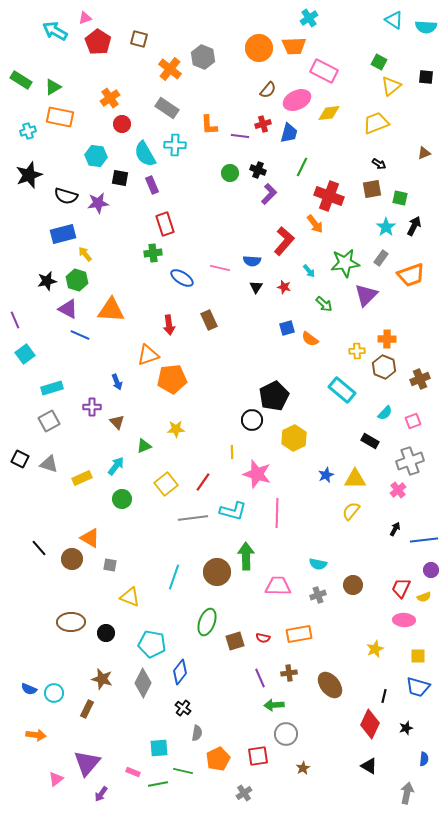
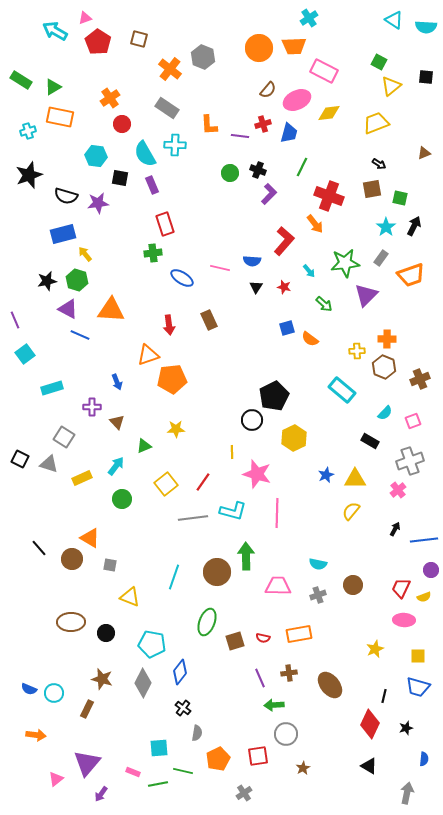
gray square at (49, 421): moved 15 px right, 16 px down; rotated 30 degrees counterclockwise
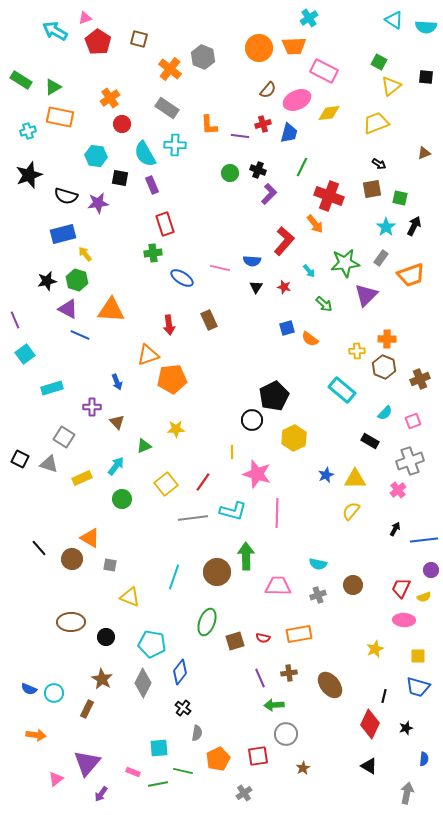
black circle at (106, 633): moved 4 px down
brown star at (102, 679): rotated 15 degrees clockwise
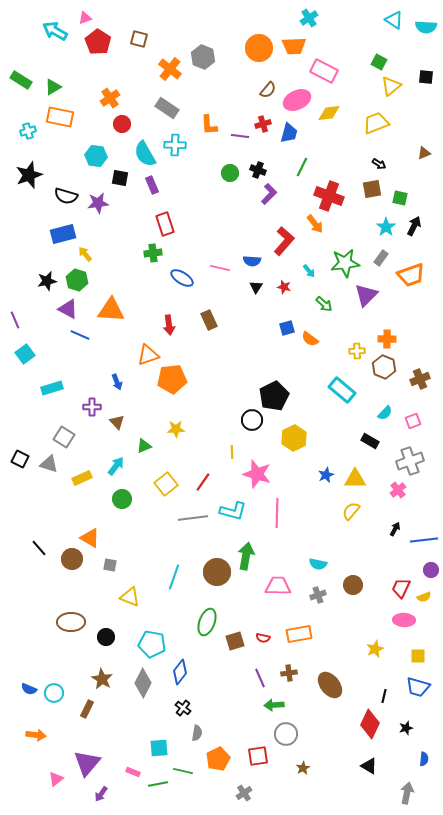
green arrow at (246, 556): rotated 12 degrees clockwise
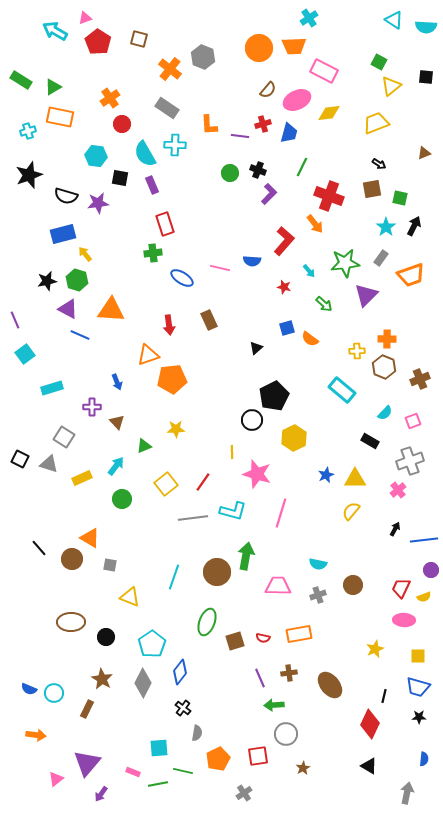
black triangle at (256, 287): moved 61 px down; rotated 16 degrees clockwise
pink line at (277, 513): moved 4 px right; rotated 16 degrees clockwise
cyan pentagon at (152, 644): rotated 28 degrees clockwise
black star at (406, 728): moved 13 px right, 11 px up; rotated 16 degrees clockwise
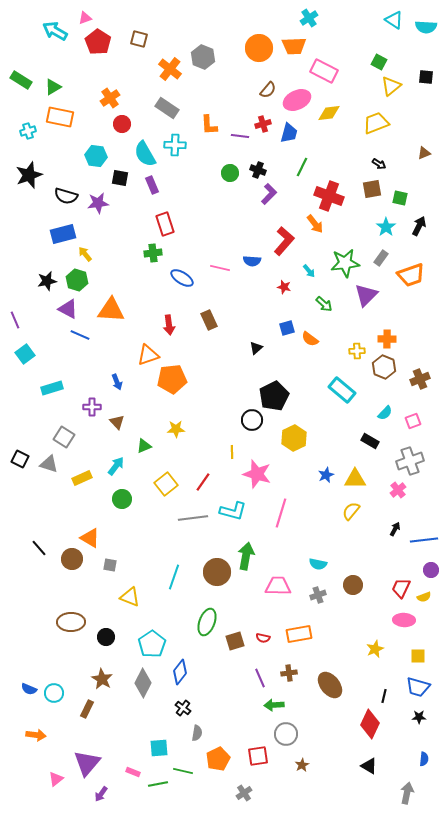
black arrow at (414, 226): moved 5 px right
brown star at (303, 768): moved 1 px left, 3 px up
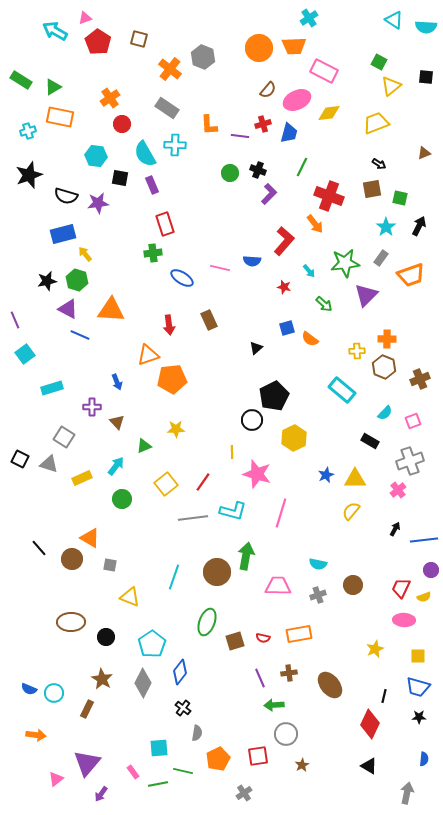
pink rectangle at (133, 772): rotated 32 degrees clockwise
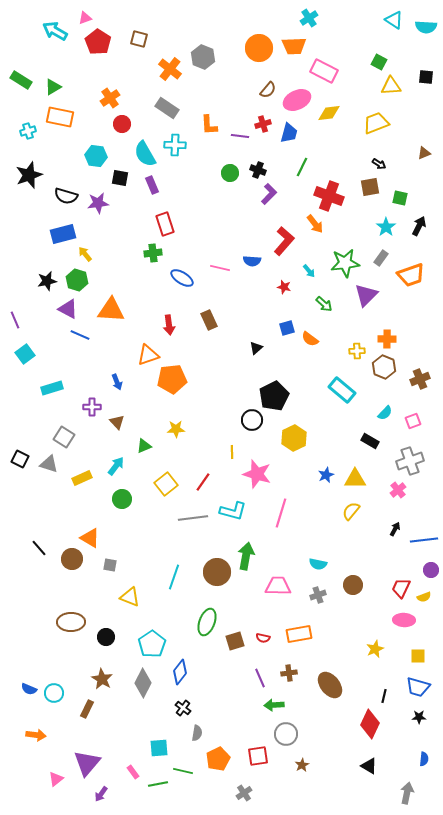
yellow triangle at (391, 86): rotated 35 degrees clockwise
brown square at (372, 189): moved 2 px left, 2 px up
